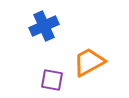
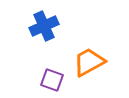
purple square: rotated 10 degrees clockwise
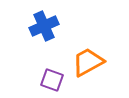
orange trapezoid: moved 1 px left
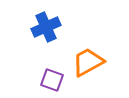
blue cross: moved 2 px right, 1 px down
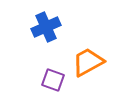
purple square: moved 1 px right
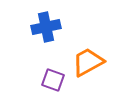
blue cross: rotated 12 degrees clockwise
